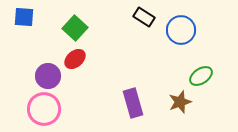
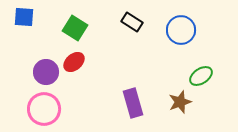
black rectangle: moved 12 px left, 5 px down
green square: rotated 10 degrees counterclockwise
red ellipse: moved 1 px left, 3 px down
purple circle: moved 2 px left, 4 px up
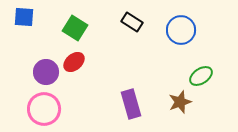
purple rectangle: moved 2 px left, 1 px down
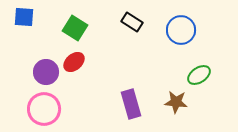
green ellipse: moved 2 px left, 1 px up
brown star: moved 4 px left; rotated 25 degrees clockwise
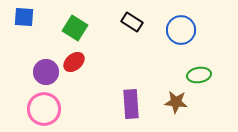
green ellipse: rotated 25 degrees clockwise
purple rectangle: rotated 12 degrees clockwise
